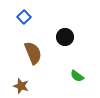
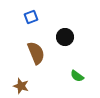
blue square: moved 7 px right; rotated 24 degrees clockwise
brown semicircle: moved 3 px right
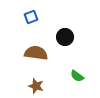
brown semicircle: rotated 60 degrees counterclockwise
brown star: moved 15 px right
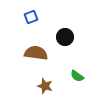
brown star: moved 9 px right
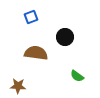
brown star: moved 27 px left; rotated 14 degrees counterclockwise
